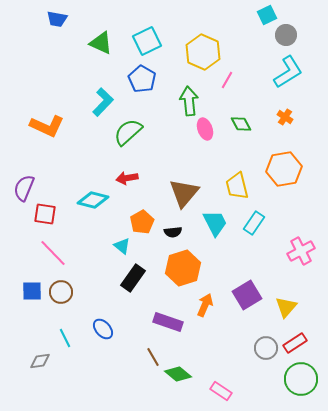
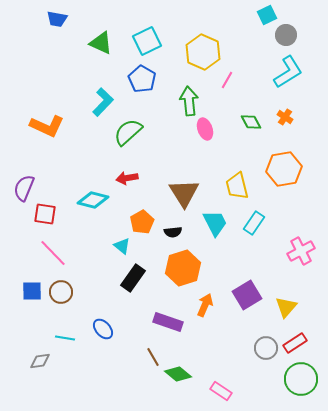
green diamond at (241, 124): moved 10 px right, 2 px up
brown triangle at (184, 193): rotated 12 degrees counterclockwise
cyan line at (65, 338): rotated 54 degrees counterclockwise
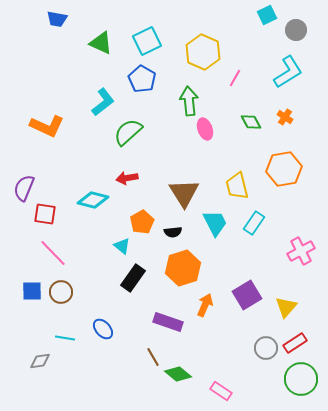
gray circle at (286, 35): moved 10 px right, 5 px up
pink line at (227, 80): moved 8 px right, 2 px up
cyan L-shape at (103, 102): rotated 8 degrees clockwise
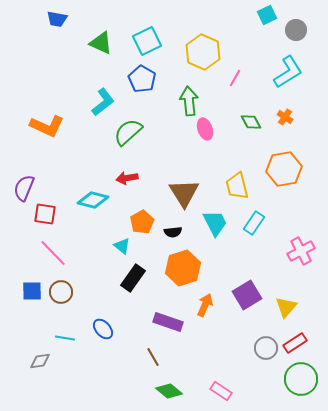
green diamond at (178, 374): moved 9 px left, 17 px down
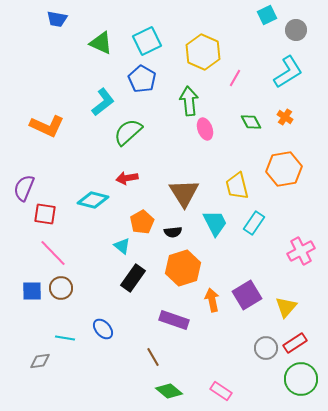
brown circle at (61, 292): moved 4 px up
orange arrow at (205, 305): moved 7 px right, 5 px up; rotated 35 degrees counterclockwise
purple rectangle at (168, 322): moved 6 px right, 2 px up
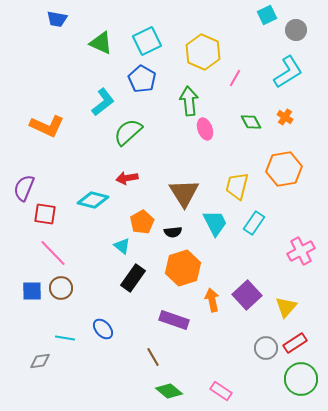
yellow trapezoid at (237, 186): rotated 28 degrees clockwise
purple square at (247, 295): rotated 12 degrees counterclockwise
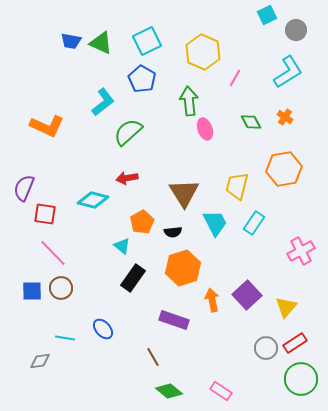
blue trapezoid at (57, 19): moved 14 px right, 22 px down
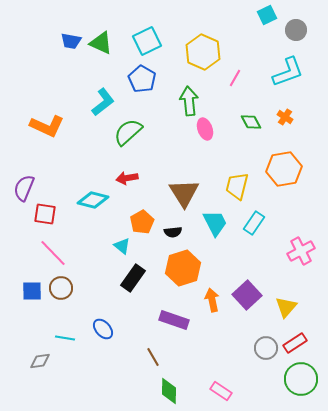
cyan L-shape at (288, 72): rotated 12 degrees clockwise
green diamond at (169, 391): rotated 52 degrees clockwise
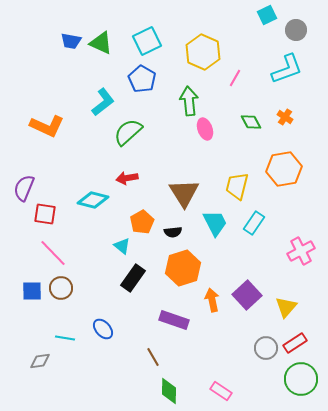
cyan L-shape at (288, 72): moved 1 px left, 3 px up
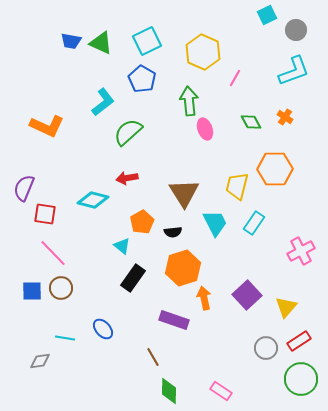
cyan L-shape at (287, 69): moved 7 px right, 2 px down
orange hexagon at (284, 169): moved 9 px left; rotated 8 degrees clockwise
orange arrow at (212, 300): moved 8 px left, 2 px up
red rectangle at (295, 343): moved 4 px right, 2 px up
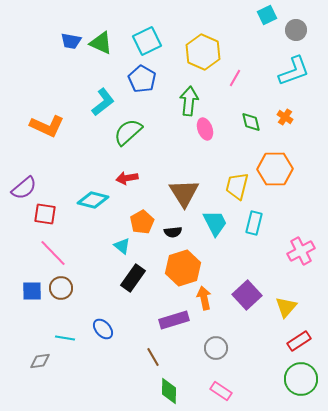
green arrow at (189, 101): rotated 12 degrees clockwise
green diamond at (251, 122): rotated 15 degrees clockwise
purple semicircle at (24, 188): rotated 152 degrees counterclockwise
cyan rectangle at (254, 223): rotated 20 degrees counterclockwise
purple rectangle at (174, 320): rotated 36 degrees counterclockwise
gray circle at (266, 348): moved 50 px left
